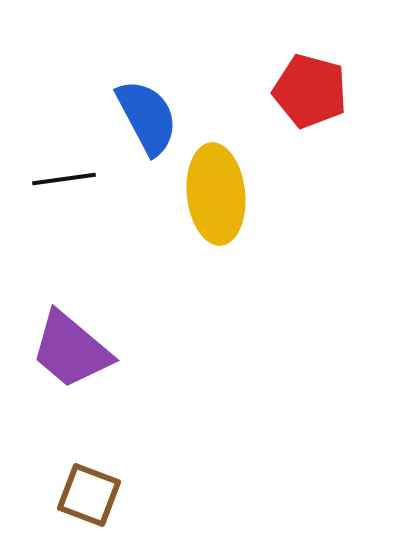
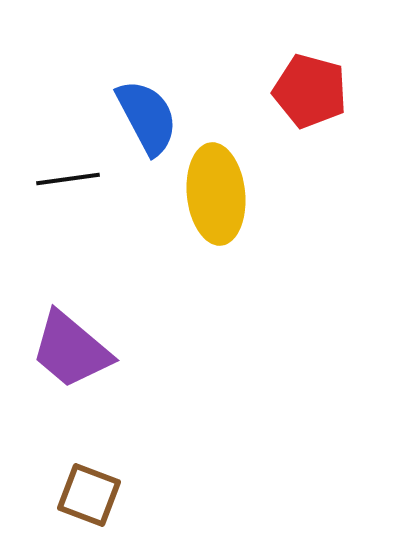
black line: moved 4 px right
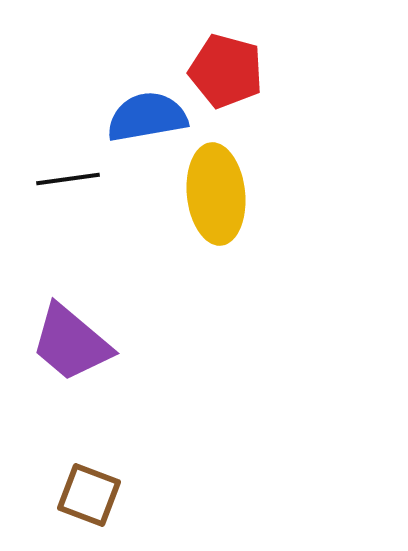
red pentagon: moved 84 px left, 20 px up
blue semicircle: rotated 72 degrees counterclockwise
purple trapezoid: moved 7 px up
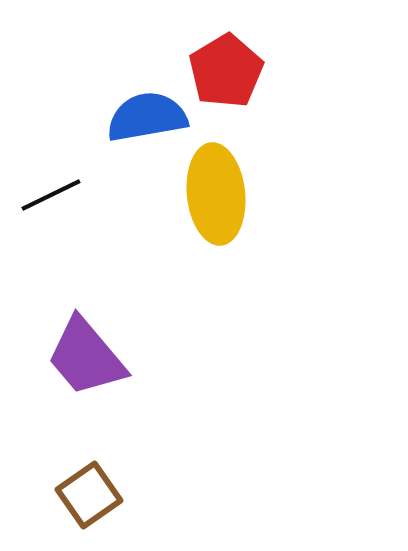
red pentagon: rotated 26 degrees clockwise
black line: moved 17 px left, 16 px down; rotated 18 degrees counterclockwise
purple trapezoid: moved 15 px right, 14 px down; rotated 10 degrees clockwise
brown square: rotated 34 degrees clockwise
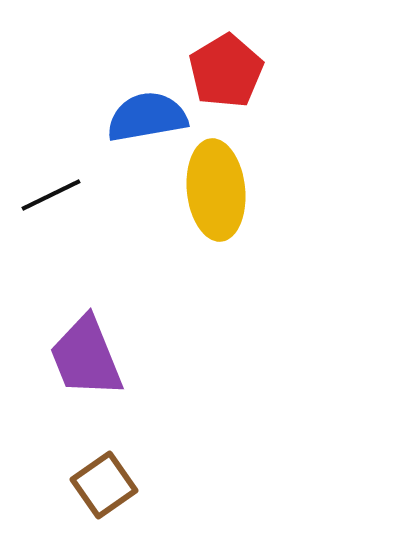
yellow ellipse: moved 4 px up
purple trapezoid: rotated 18 degrees clockwise
brown square: moved 15 px right, 10 px up
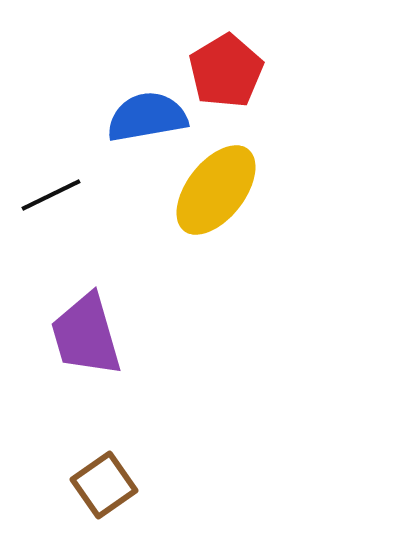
yellow ellipse: rotated 44 degrees clockwise
purple trapezoid: moved 22 px up; rotated 6 degrees clockwise
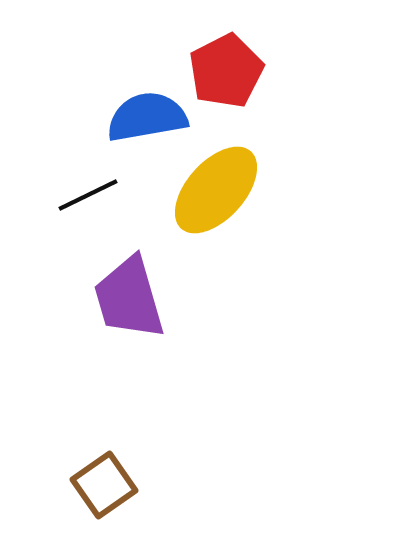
red pentagon: rotated 4 degrees clockwise
yellow ellipse: rotated 4 degrees clockwise
black line: moved 37 px right
purple trapezoid: moved 43 px right, 37 px up
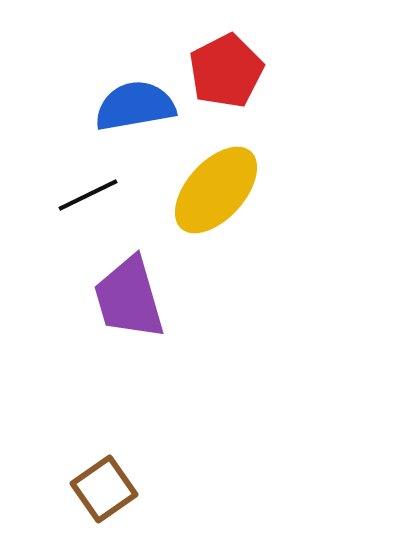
blue semicircle: moved 12 px left, 11 px up
brown square: moved 4 px down
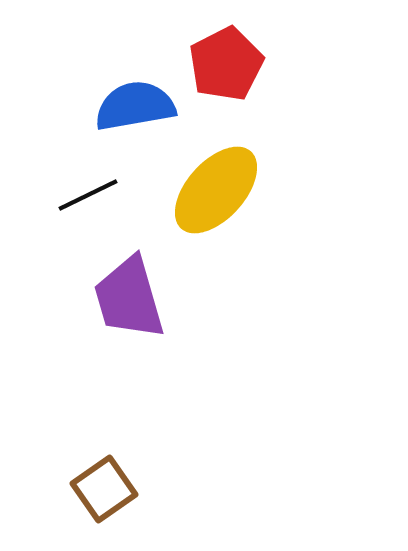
red pentagon: moved 7 px up
